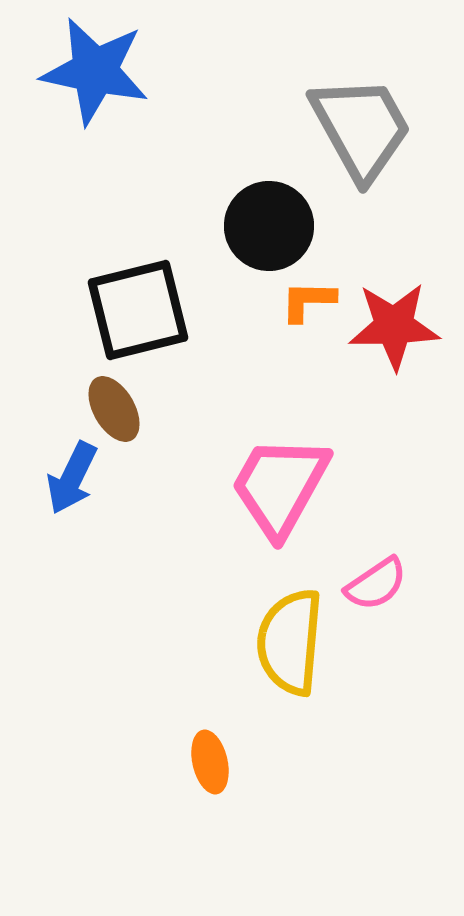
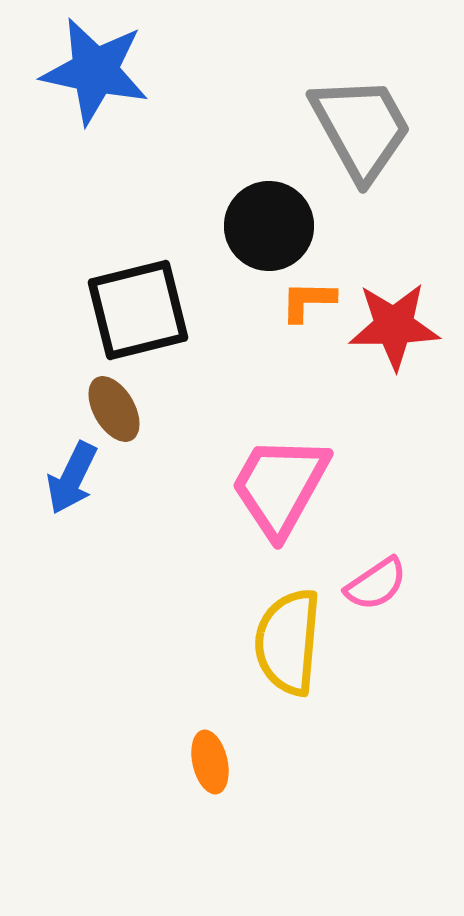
yellow semicircle: moved 2 px left
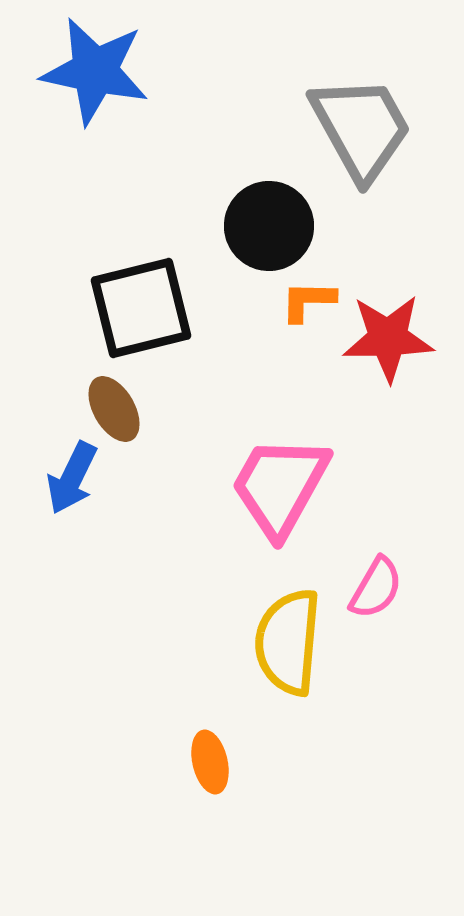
black square: moved 3 px right, 2 px up
red star: moved 6 px left, 12 px down
pink semicircle: moved 4 px down; rotated 26 degrees counterclockwise
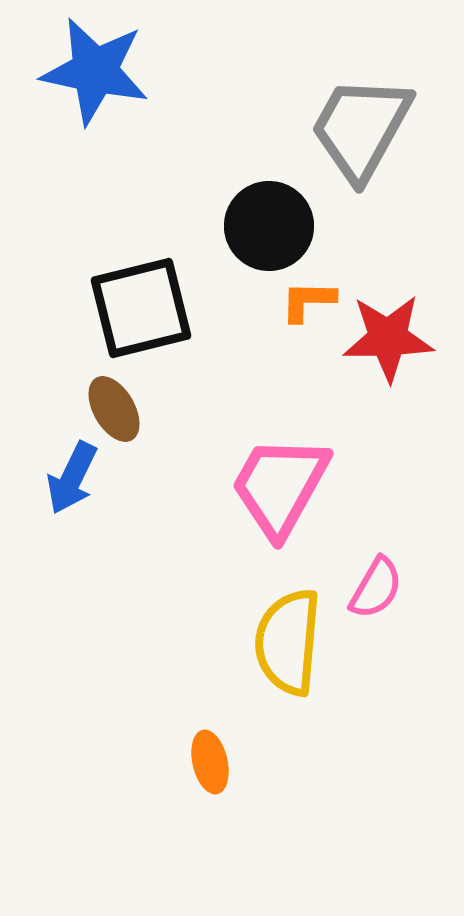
gray trapezoid: rotated 122 degrees counterclockwise
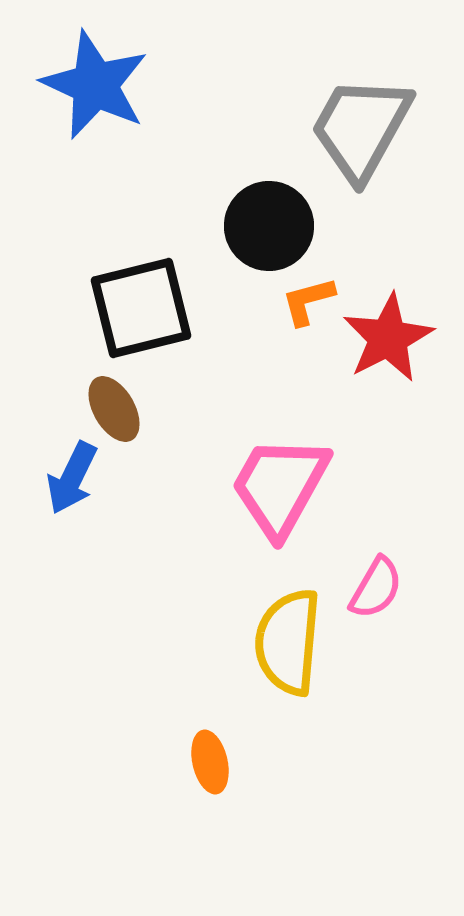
blue star: moved 14 px down; rotated 13 degrees clockwise
orange L-shape: rotated 16 degrees counterclockwise
red star: rotated 26 degrees counterclockwise
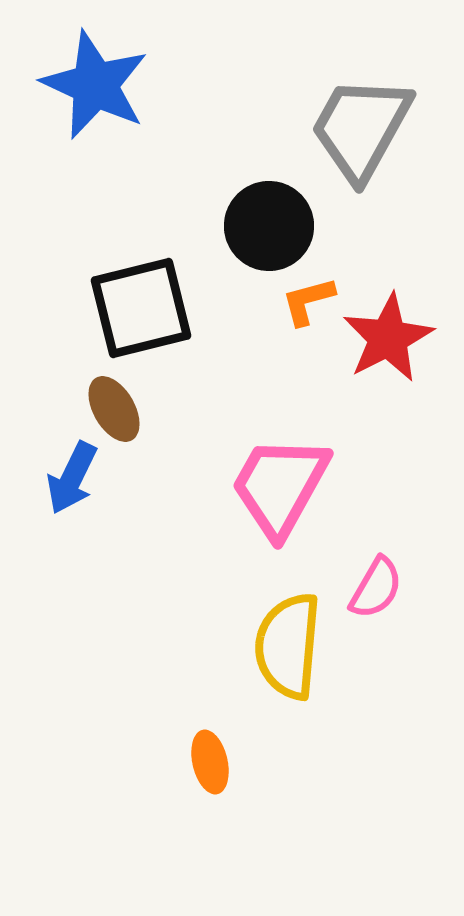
yellow semicircle: moved 4 px down
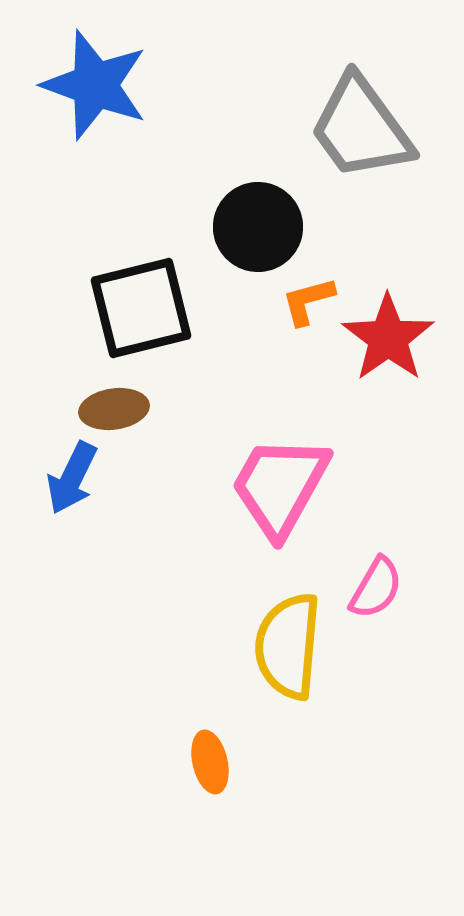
blue star: rotated 5 degrees counterclockwise
gray trapezoid: rotated 65 degrees counterclockwise
black circle: moved 11 px left, 1 px down
red star: rotated 8 degrees counterclockwise
brown ellipse: rotated 68 degrees counterclockwise
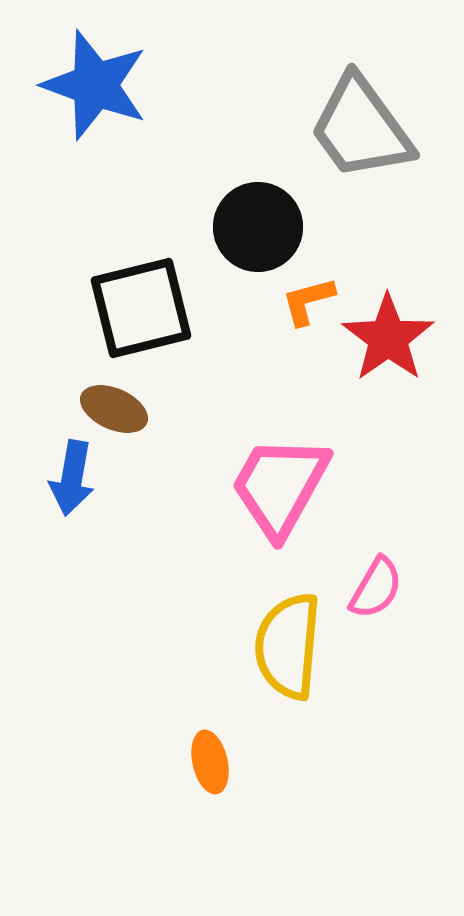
brown ellipse: rotated 32 degrees clockwise
blue arrow: rotated 16 degrees counterclockwise
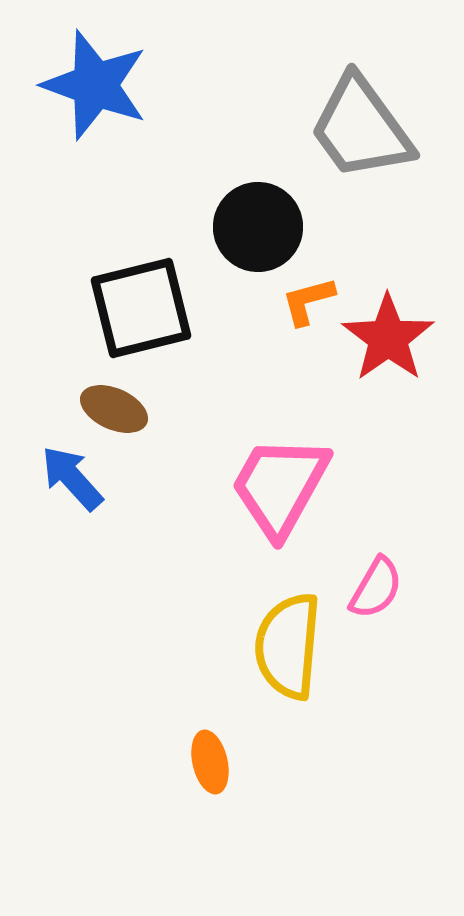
blue arrow: rotated 128 degrees clockwise
